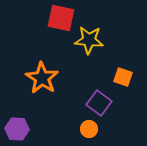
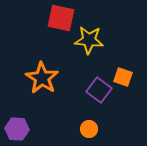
purple square: moved 13 px up
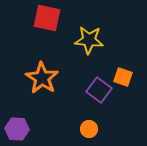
red square: moved 14 px left
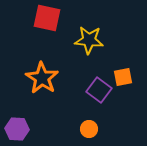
orange square: rotated 30 degrees counterclockwise
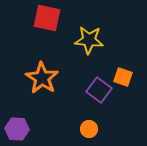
orange square: rotated 30 degrees clockwise
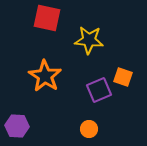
orange star: moved 3 px right, 2 px up
purple square: rotated 30 degrees clockwise
purple hexagon: moved 3 px up
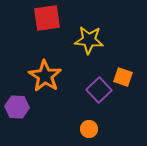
red square: rotated 20 degrees counterclockwise
purple square: rotated 20 degrees counterclockwise
purple hexagon: moved 19 px up
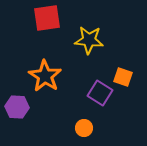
purple square: moved 1 px right, 3 px down; rotated 15 degrees counterclockwise
orange circle: moved 5 px left, 1 px up
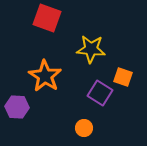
red square: rotated 28 degrees clockwise
yellow star: moved 2 px right, 9 px down
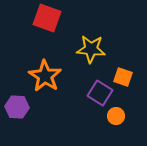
orange circle: moved 32 px right, 12 px up
